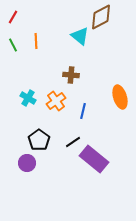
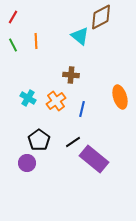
blue line: moved 1 px left, 2 px up
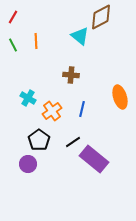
orange cross: moved 4 px left, 10 px down
purple circle: moved 1 px right, 1 px down
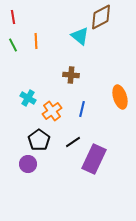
red line: rotated 40 degrees counterclockwise
purple rectangle: rotated 76 degrees clockwise
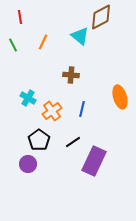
red line: moved 7 px right
orange line: moved 7 px right, 1 px down; rotated 28 degrees clockwise
purple rectangle: moved 2 px down
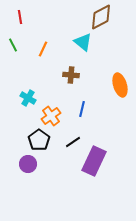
cyan triangle: moved 3 px right, 6 px down
orange line: moved 7 px down
orange ellipse: moved 12 px up
orange cross: moved 1 px left, 5 px down
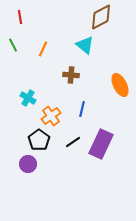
cyan triangle: moved 2 px right, 3 px down
orange ellipse: rotated 10 degrees counterclockwise
purple rectangle: moved 7 px right, 17 px up
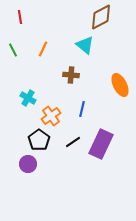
green line: moved 5 px down
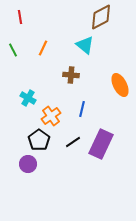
orange line: moved 1 px up
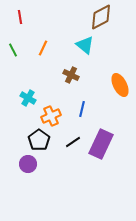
brown cross: rotated 21 degrees clockwise
orange cross: rotated 12 degrees clockwise
